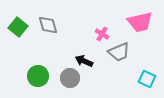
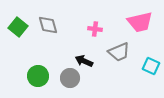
pink cross: moved 7 px left, 5 px up; rotated 24 degrees counterclockwise
cyan square: moved 4 px right, 13 px up
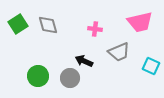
green square: moved 3 px up; rotated 18 degrees clockwise
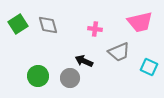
cyan square: moved 2 px left, 1 px down
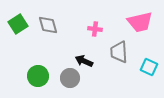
gray trapezoid: rotated 110 degrees clockwise
